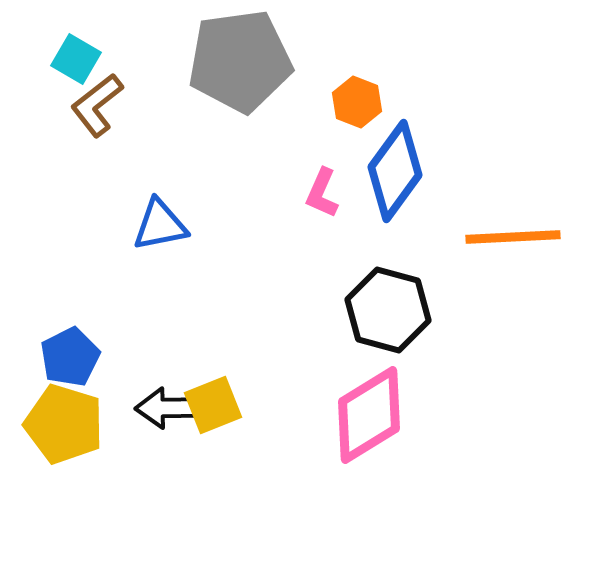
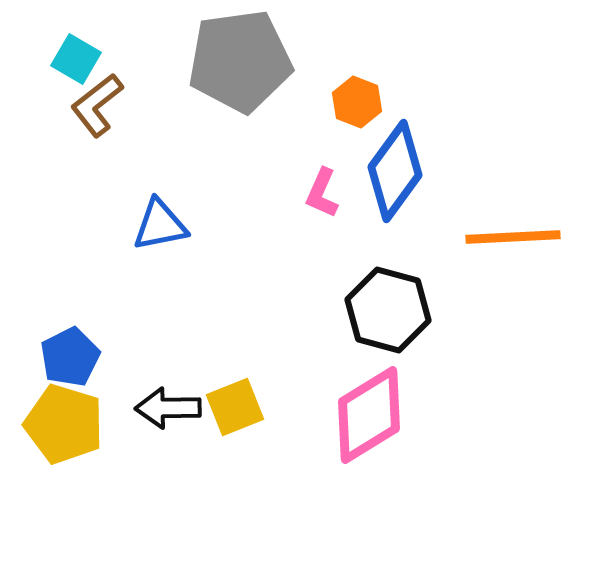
yellow square: moved 22 px right, 2 px down
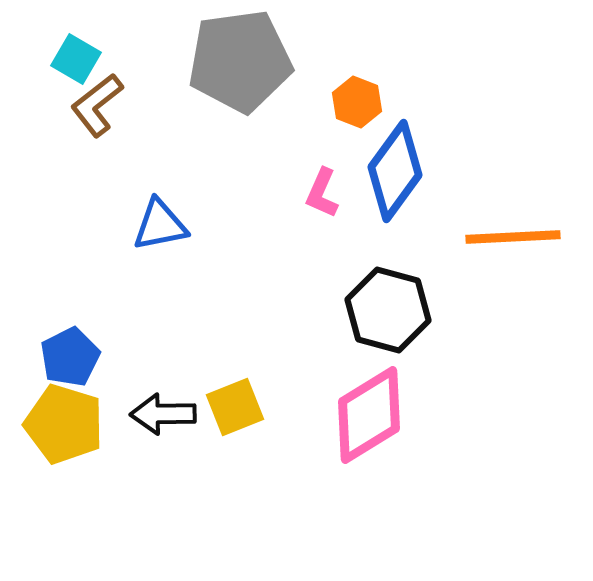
black arrow: moved 5 px left, 6 px down
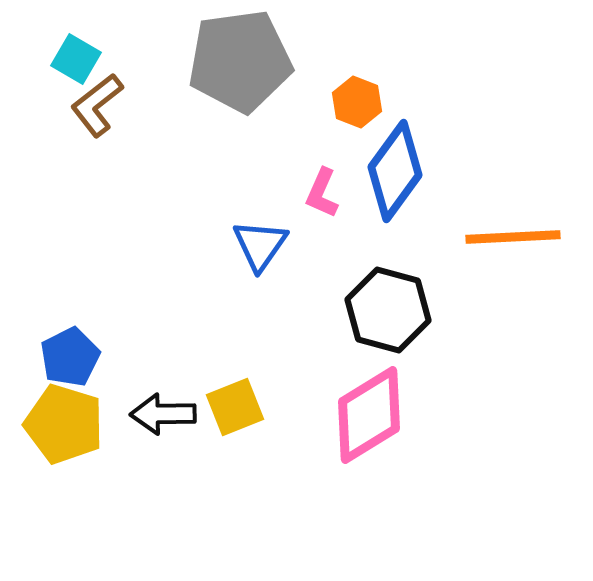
blue triangle: moved 100 px right, 20 px down; rotated 44 degrees counterclockwise
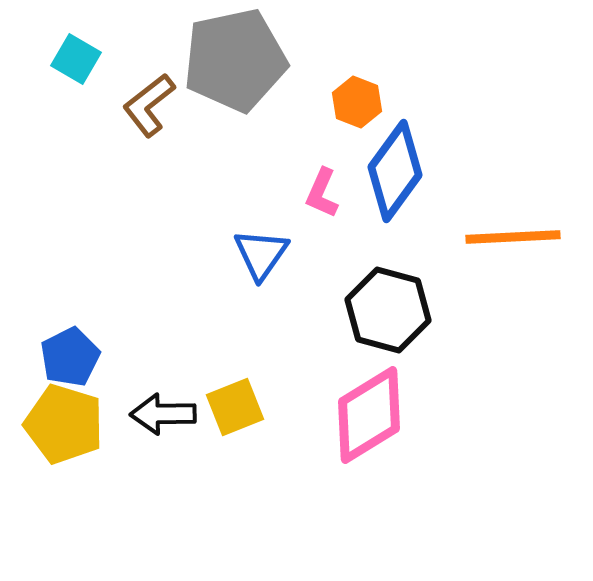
gray pentagon: moved 5 px left, 1 px up; rotated 4 degrees counterclockwise
brown L-shape: moved 52 px right
blue triangle: moved 1 px right, 9 px down
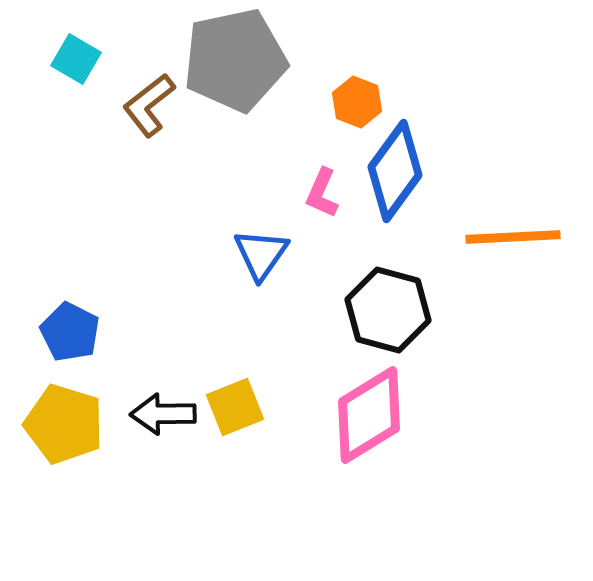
blue pentagon: moved 25 px up; rotated 18 degrees counterclockwise
